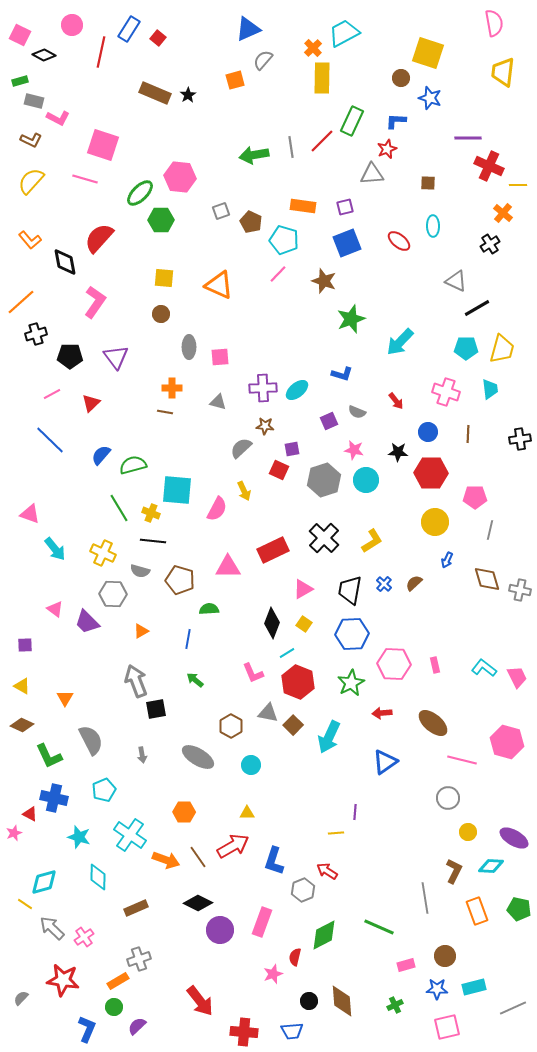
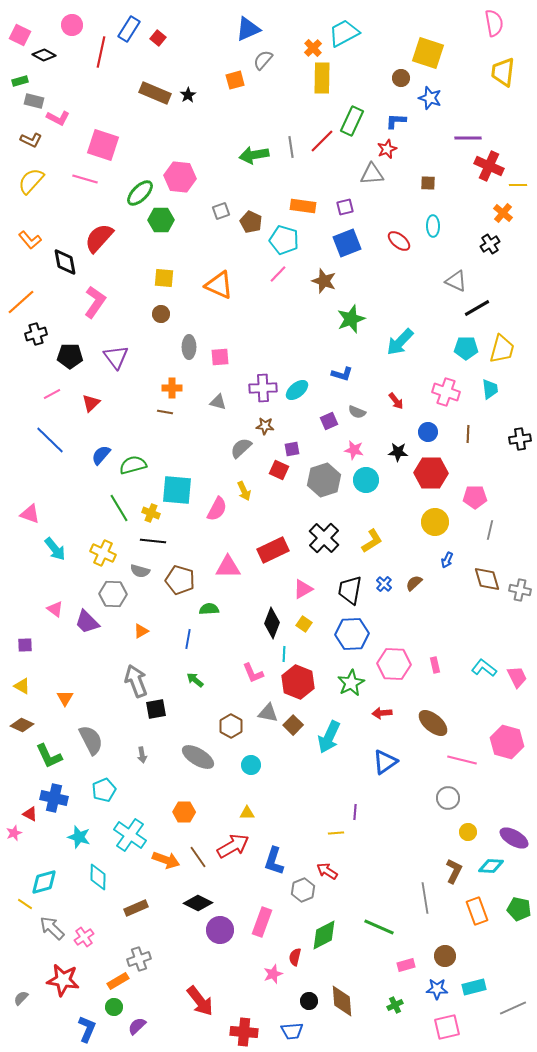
cyan line at (287, 653): moved 3 px left, 1 px down; rotated 56 degrees counterclockwise
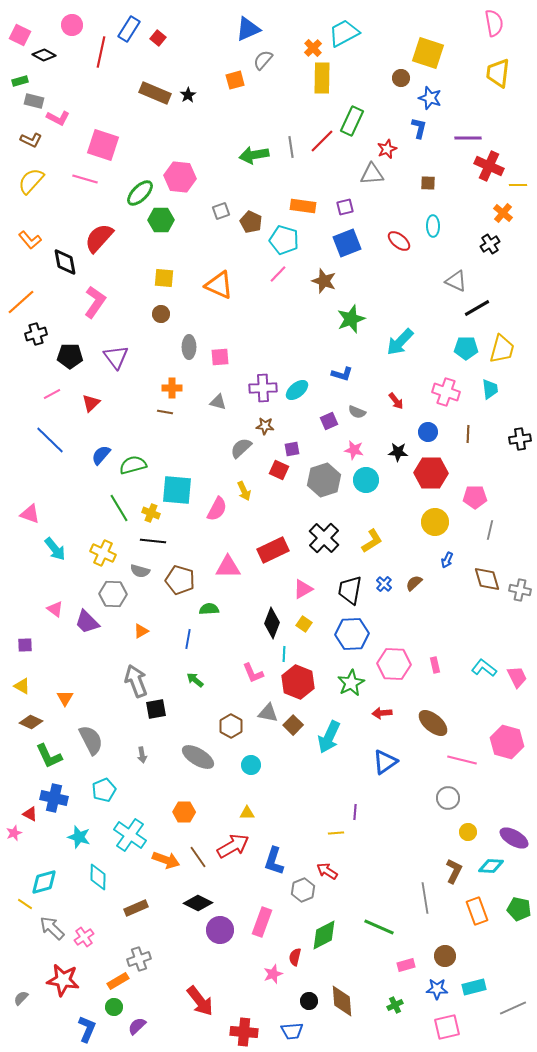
yellow trapezoid at (503, 72): moved 5 px left, 1 px down
blue L-shape at (396, 121): moved 23 px right, 7 px down; rotated 100 degrees clockwise
brown diamond at (22, 725): moved 9 px right, 3 px up
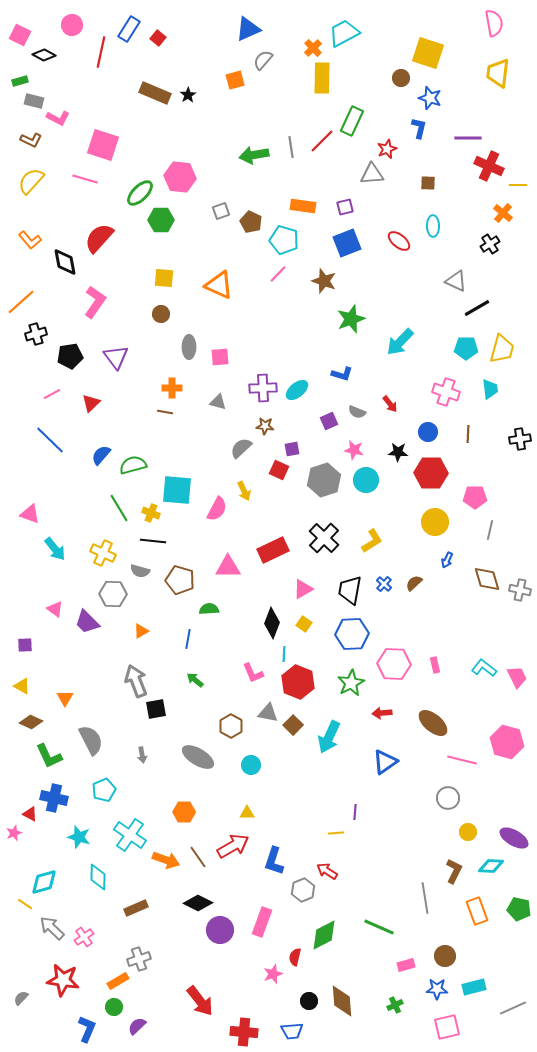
black pentagon at (70, 356): rotated 10 degrees counterclockwise
red arrow at (396, 401): moved 6 px left, 3 px down
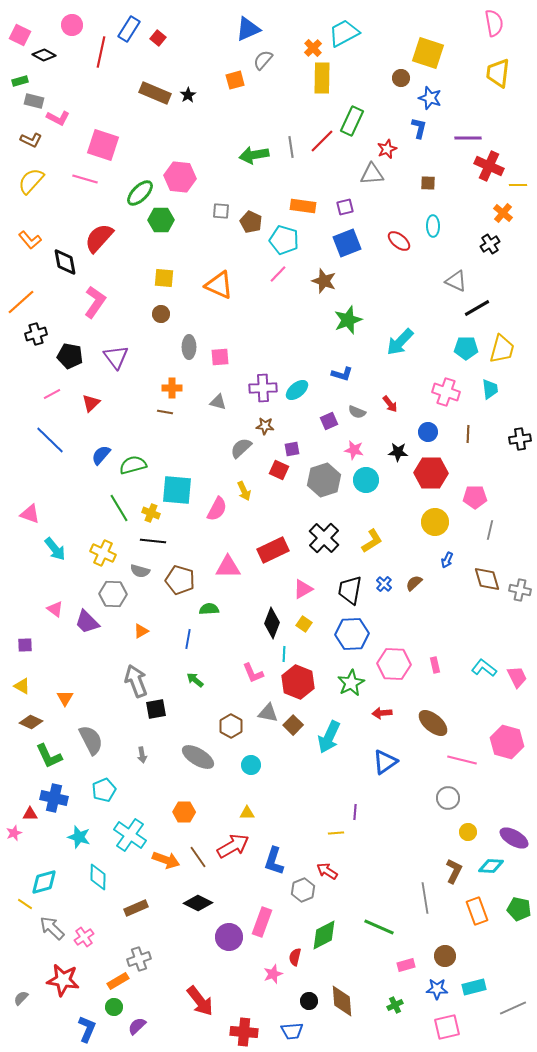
gray square at (221, 211): rotated 24 degrees clockwise
green star at (351, 319): moved 3 px left, 1 px down
black pentagon at (70, 356): rotated 20 degrees clockwise
red triangle at (30, 814): rotated 28 degrees counterclockwise
purple circle at (220, 930): moved 9 px right, 7 px down
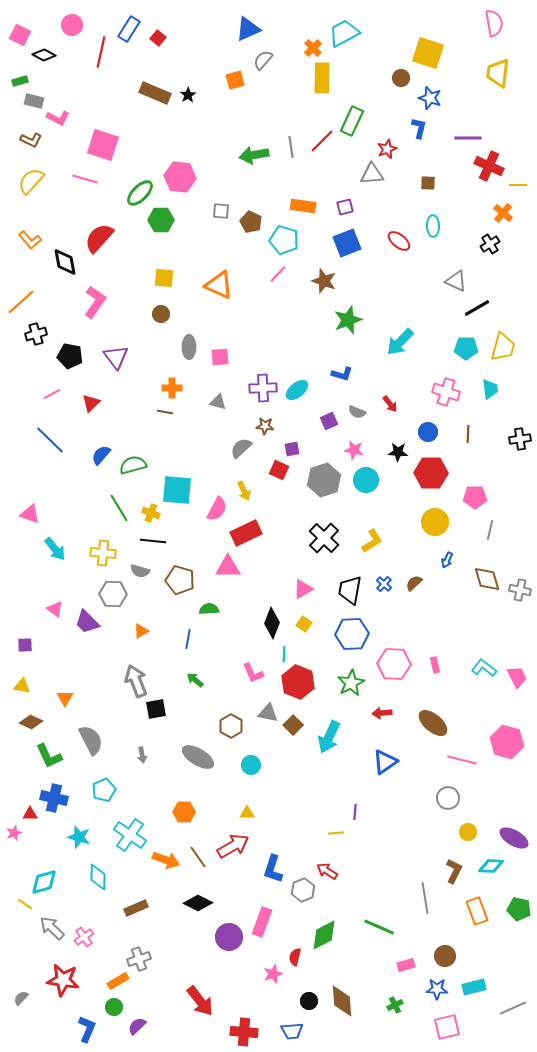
yellow trapezoid at (502, 349): moved 1 px right, 2 px up
red rectangle at (273, 550): moved 27 px left, 17 px up
yellow cross at (103, 553): rotated 20 degrees counterclockwise
yellow triangle at (22, 686): rotated 18 degrees counterclockwise
blue L-shape at (274, 861): moved 1 px left, 8 px down
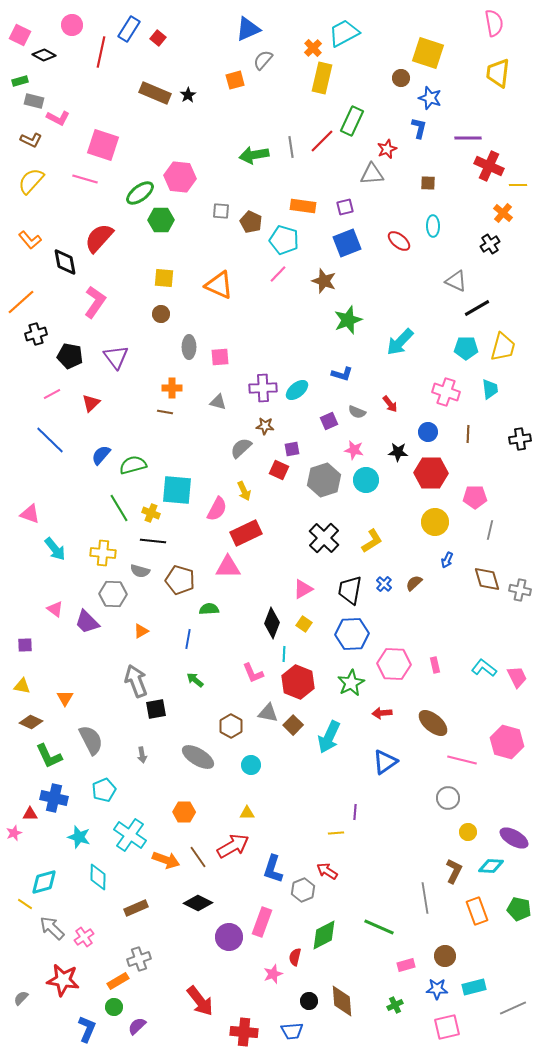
yellow rectangle at (322, 78): rotated 12 degrees clockwise
green ellipse at (140, 193): rotated 8 degrees clockwise
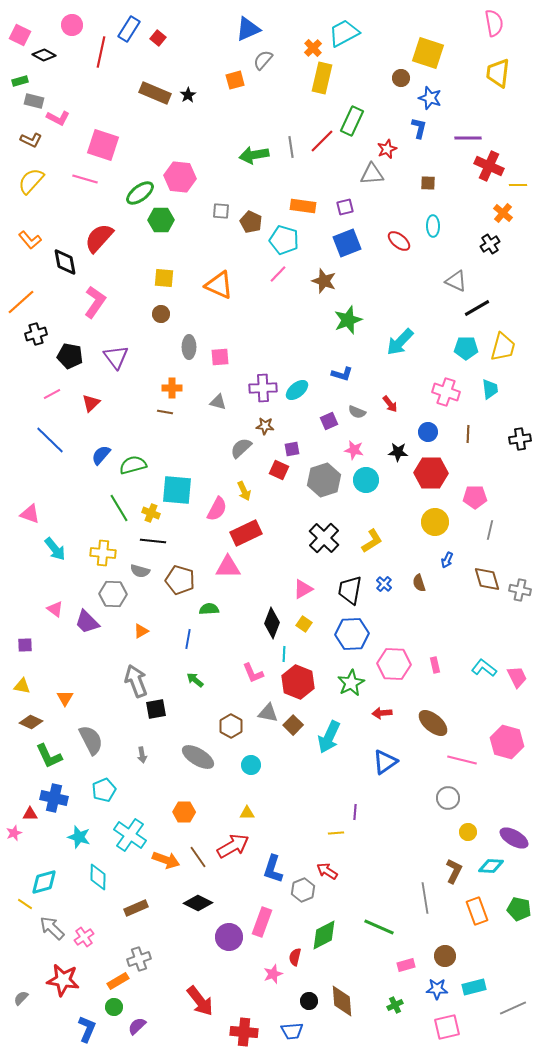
brown semicircle at (414, 583): moved 5 px right; rotated 66 degrees counterclockwise
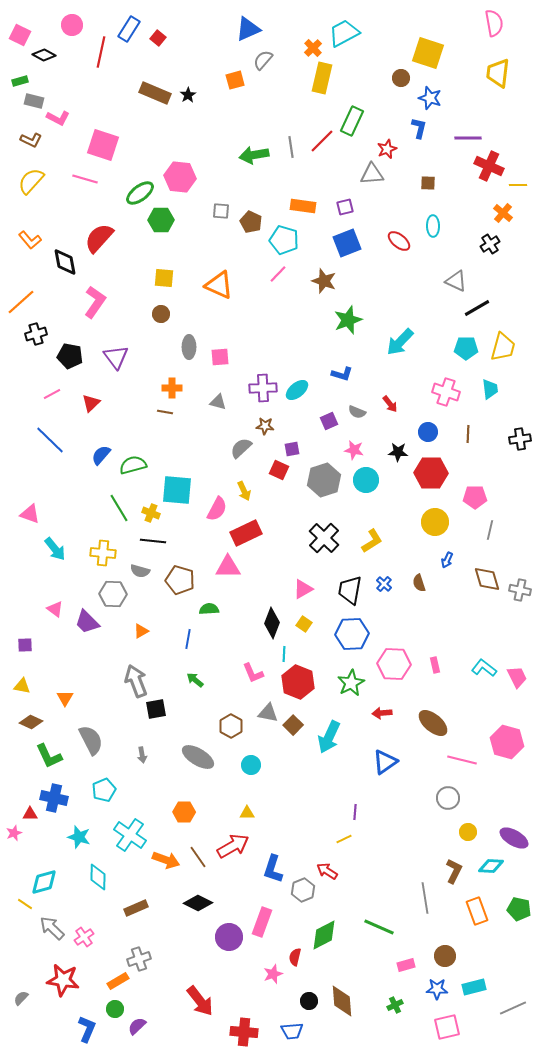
yellow line at (336, 833): moved 8 px right, 6 px down; rotated 21 degrees counterclockwise
green circle at (114, 1007): moved 1 px right, 2 px down
